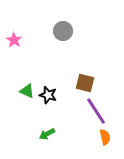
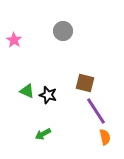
green arrow: moved 4 px left
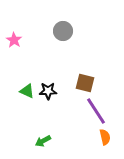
black star: moved 4 px up; rotated 18 degrees counterclockwise
green arrow: moved 7 px down
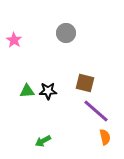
gray circle: moved 3 px right, 2 px down
green triangle: rotated 28 degrees counterclockwise
purple line: rotated 16 degrees counterclockwise
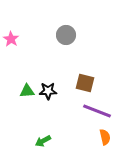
gray circle: moved 2 px down
pink star: moved 3 px left, 1 px up
purple line: moved 1 px right; rotated 20 degrees counterclockwise
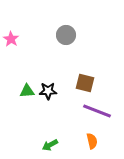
orange semicircle: moved 13 px left, 4 px down
green arrow: moved 7 px right, 4 px down
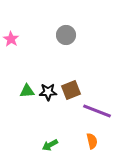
brown square: moved 14 px left, 7 px down; rotated 36 degrees counterclockwise
black star: moved 1 px down
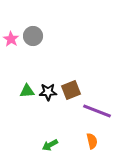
gray circle: moved 33 px left, 1 px down
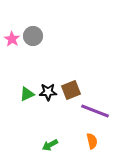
pink star: moved 1 px right
green triangle: moved 3 px down; rotated 21 degrees counterclockwise
purple line: moved 2 px left
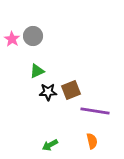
green triangle: moved 10 px right, 23 px up
purple line: rotated 12 degrees counterclockwise
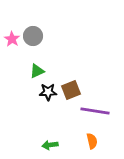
green arrow: rotated 21 degrees clockwise
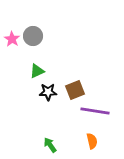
brown square: moved 4 px right
green arrow: rotated 63 degrees clockwise
